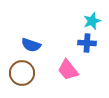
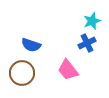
blue cross: rotated 30 degrees counterclockwise
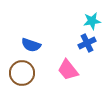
cyan star: rotated 12 degrees clockwise
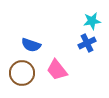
pink trapezoid: moved 11 px left
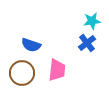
blue cross: rotated 12 degrees counterclockwise
pink trapezoid: rotated 135 degrees counterclockwise
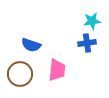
blue cross: rotated 30 degrees clockwise
brown circle: moved 2 px left, 1 px down
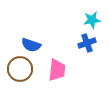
cyan star: moved 1 px up
blue cross: rotated 12 degrees counterclockwise
brown circle: moved 5 px up
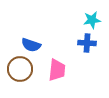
blue cross: rotated 24 degrees clockwise
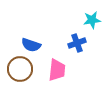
blue cross: moved 10 px left; rotated 24 degrees counterclockwise
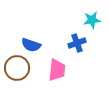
brown circle: moved 3 px left, 1 px up
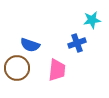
blue semicircle: moved 1 px left
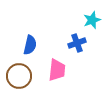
cyan star: rotated 12 degrees counterclockwise
blue semicircle: rotated 96 degrees counterclockwise
brown circle: moved 2 px right, 8 px down
